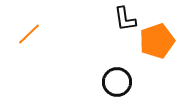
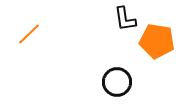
orange pentagon: rotated 28 degrees clockwise
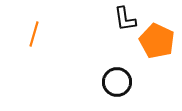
orange line: moved 5 px right; rotated 30 degrees counterclockwise
orange pentagon: rotated 16 degrees clockwise
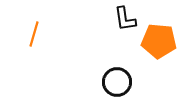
orange pentagon: moved 2 px right; rotated 20 degrees counterclockwise
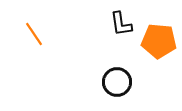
black L-shape: moved 4 px left, 5 px down
orange line: rotated 50 degrees counterclockwise
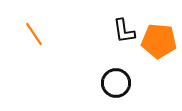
black L-shape: moved 3 px right, 7 px down
black circle: moved 1 px left, 1 px down
